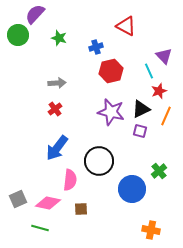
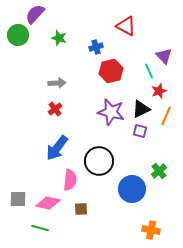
gray square: rotated 24 degrees clockwise
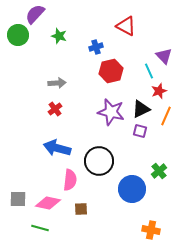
green star: moved 2 px up
blue arrow: rotated 68 degrees clockwise
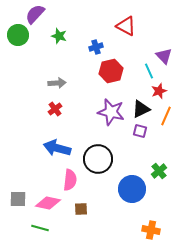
black circle: moved 1 px left, 2 px up
